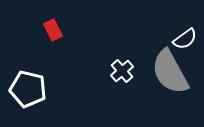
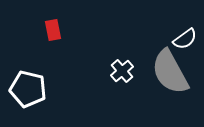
red rectangle: rotated 15 degrees clockwise
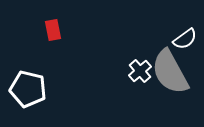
white cross: moved 18 px right
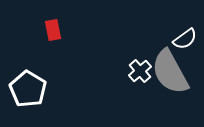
white pentagon: rotated 18 degrees clockwise
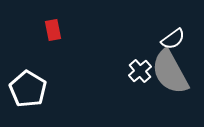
white semicircle: moved 12 px left
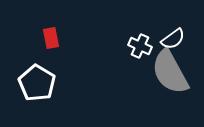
red rectangle: moved 2 px left, 8 px down
white cross: moved 25 px up; rotated 25 degrees counterclockwise
white pentagon: moved 9 px right, 6 px up
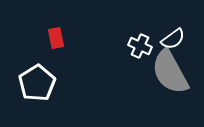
red rectangle: moved 5 px right
white pentagon: rotated 9 degrees clockwise
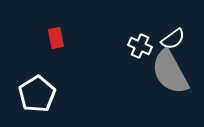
white pentagon: moved 11 px down
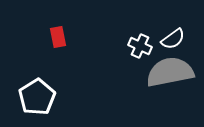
red rectangle: moved 2 px right, 1 px up
gray semicircle: rotated 108 degrees clockwise
white pentagon: moved 3 px down
